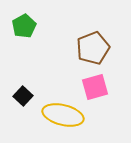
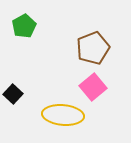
pink square: moved 2 px left; rotated 24 degrees counterclockwise
black square: moved 10 px left, 2 px up
yellow ellipse: rotated 9 degrees counterclockwise
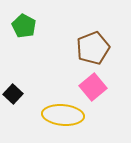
green pentagon: rotated 15 degrees counterclockwise
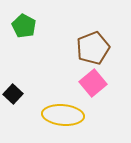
pink square: moved 4 px up
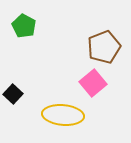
brown pentagon: moved 11 px right, 1 px up
